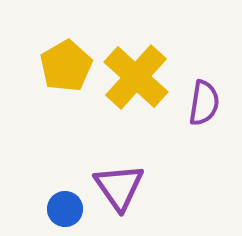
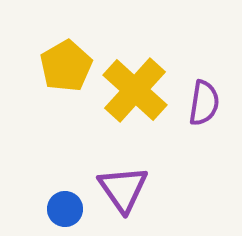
yellow cross: moved 1 px left, 13 px down
purple triangle: moved 4 px right, 2 px down
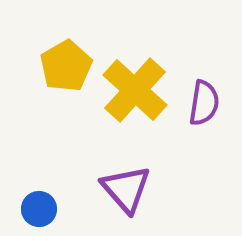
purple triangle: moved 3 px right; rotated 6 degrees counterclockwise
blue circle: moved 26 px left
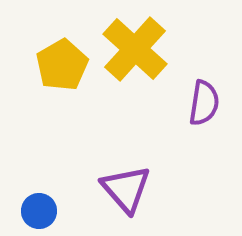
yellow pentagon: moved 4 px left, 1 px up
yellow cross: moved 41 px up
blue circle: moved 2 px down
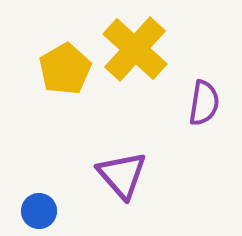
yellow pentagon: moved 3 px right, 4 px down
purple triangle: moved 4 px left, 14 px up
